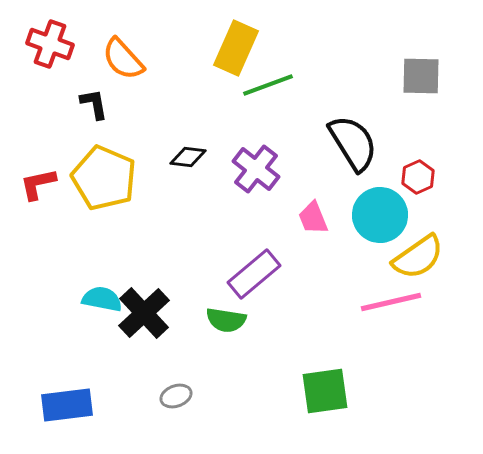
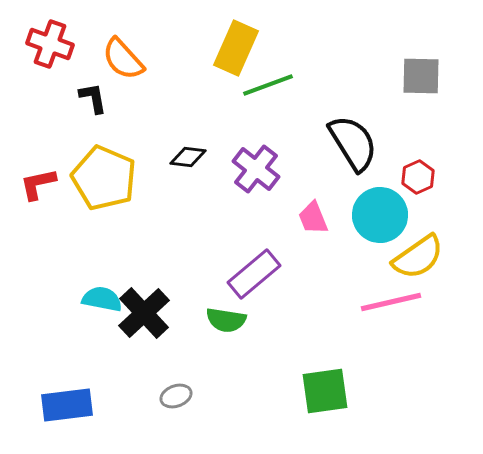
black L-shape: moved 1 px left, 6 px up
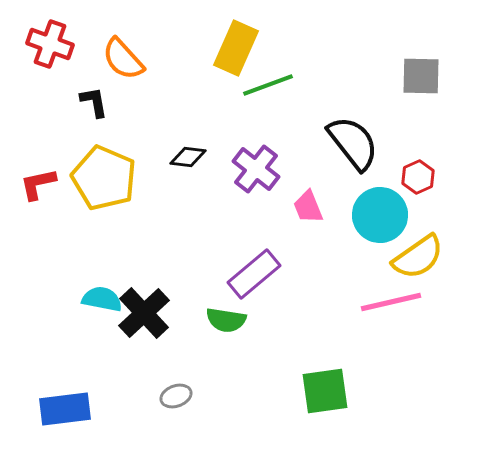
black L-shape: moved 1 px right, 4 px down
black semicircle: rotated 6 degrees counterclockwise
pink trapezoid: moved 5 px left, 11 px up
blue rectangle: moved 2 px left, 4 px down
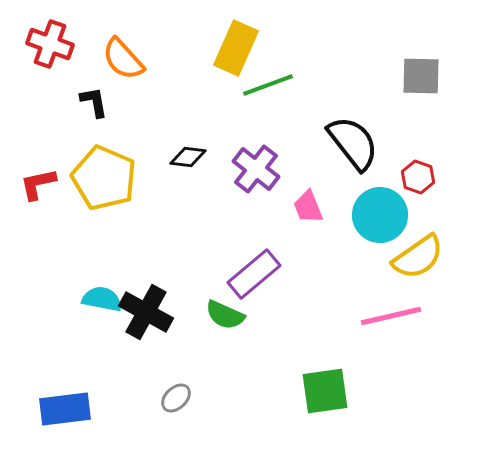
red hexagon: rotated 16 degrees counterclockwise
pink line: moved 14 px down
black cross: moved 2 px right, 1 px up; rotated 18 degrees counterclockwise
green semicircle: moved 1 px left, 5 px up; rotated 15 degrees clockwise
gray ellipse: moved 2 px down; rotated 24 degrees counterclockwise
